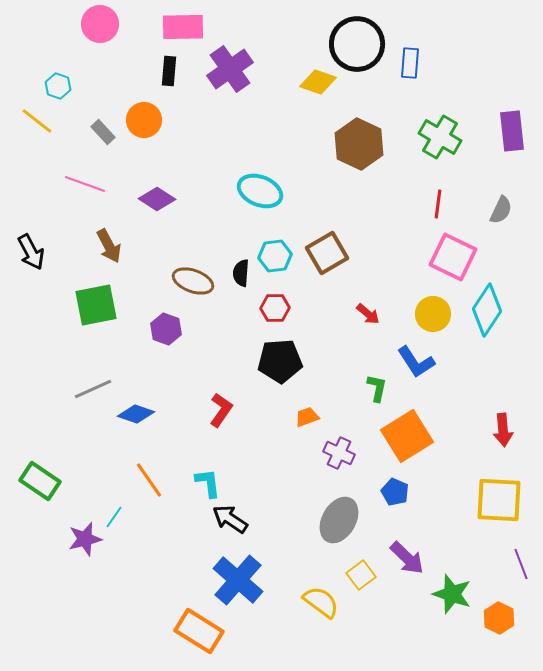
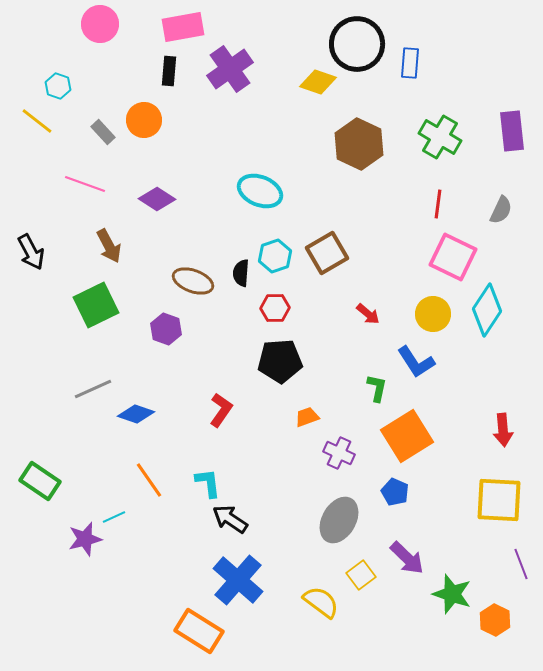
pink rectangle at (183, 27): rotated 9 degrees counterclockwise
cyan hexagon at (275, 256): rotated 12 degrees counterclockwise
green square at (96, 305): rotated 15 degrees counterclockwise
cyan line at (114, 517): rotated 30 degrees clockwise
orange hexagon at (499, 618): moved 4 px left, 2 px down
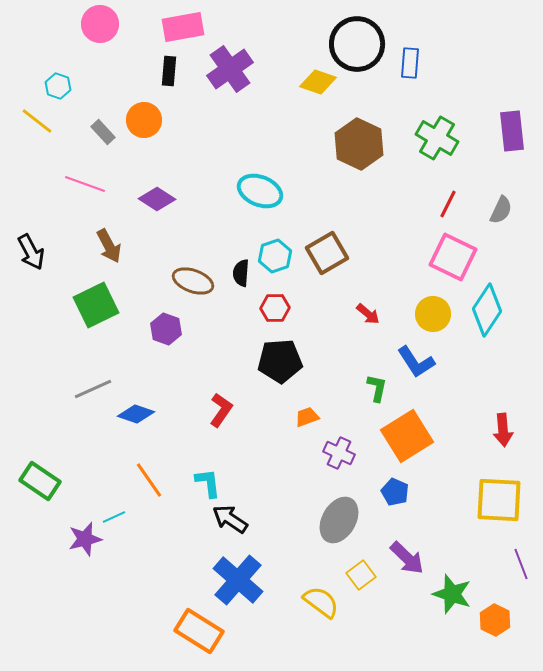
green cross at (440, 137): moved 3 px left, 1 px down
red line at (438, 204): moved 10 px right; rotated 20 degrees clockwise
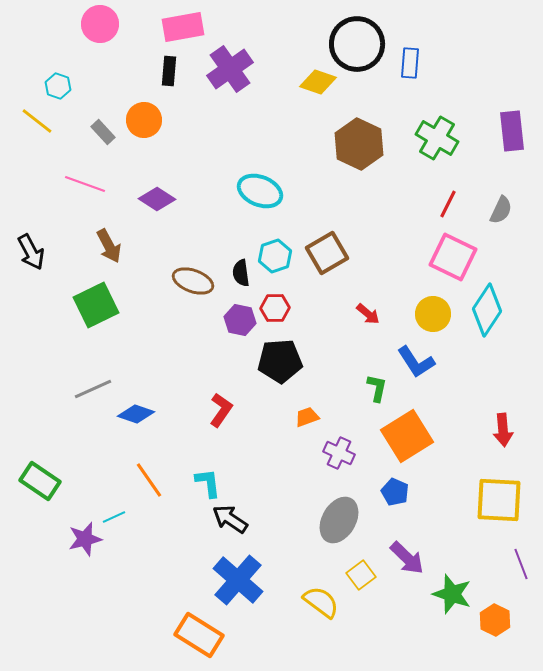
black semicircle at (241, 273): rotated 12 degrees counterclockwise
purple hexagon at (166, 329): moved 74 px right, 9 px up; rotated 8 degrees counterclockwise
orange rectangle at (199, 631): moved 4 px down
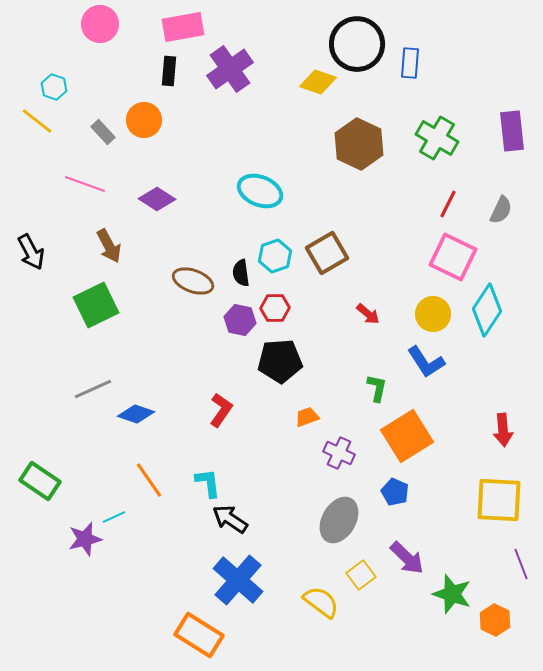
cyan hexagon at (58, 86): moved 4 px left, 1 px down
blue L-shape at (416, 362): moved 10 px right
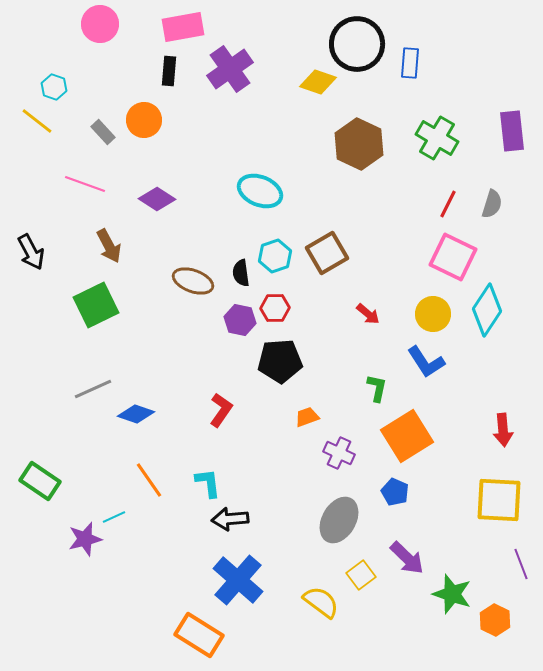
gray semicircle at (501, 210): moved 9 px left, 6 px up; rotated 8 degrees counterclockwise
black arrow at (230, 519): rotated 39 degrees counterclockwise
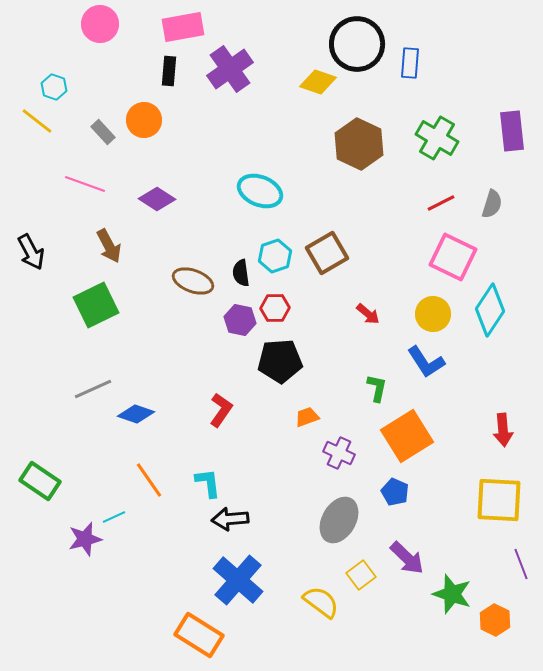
red line at (448, 204): moved 7 px left, 1 px up; rotated 36 degrees clockwise
cyan diamond at (487, 310): moved 3 px right
